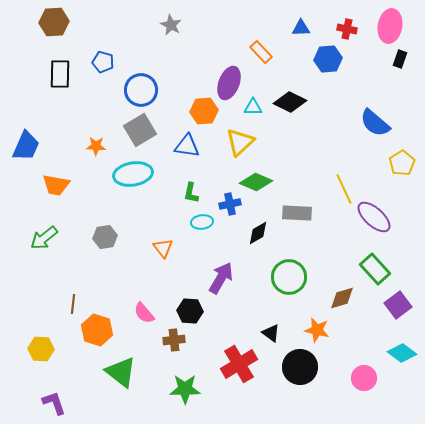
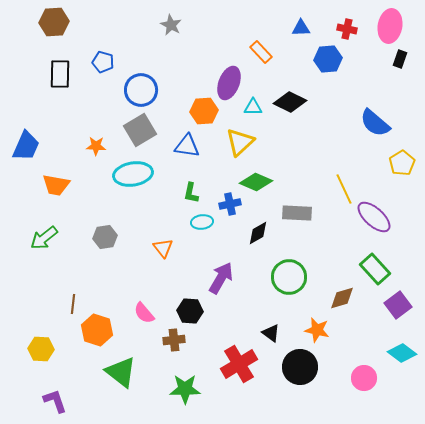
purple L-shape at (54, 403): moved 1 px right, 2 px up
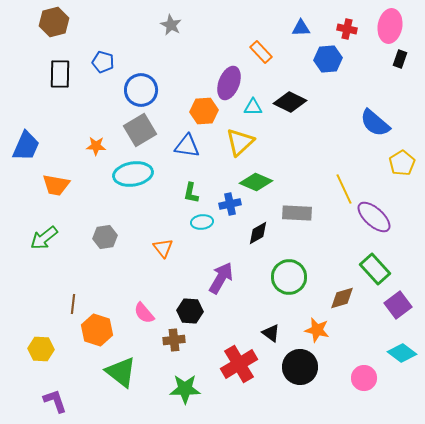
brown hexagon at (54, 22): rotated 12 degrees counterclockwise
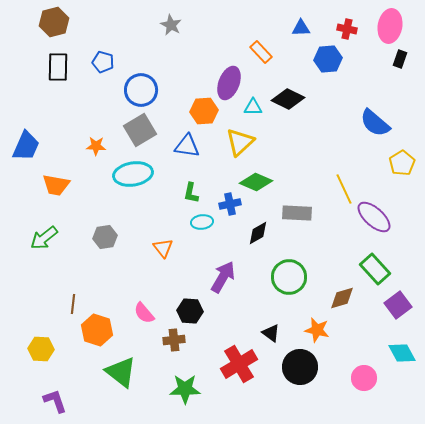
black rectangle at (60, 74): moved 2 px left, 7 px up
black diamond at (290, 102): moved 2 px left, 3 px up
purple arrow at (221, 278): moved 2 px right, 1 px up
cyan diamond at (402, 353): rotated 24 degrees clockwise
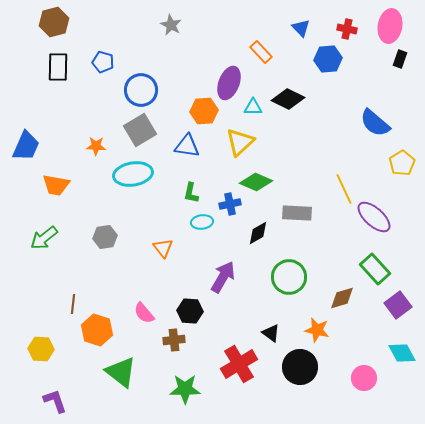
blue triangle at (301, 28): rotated 48 degrees clockwise
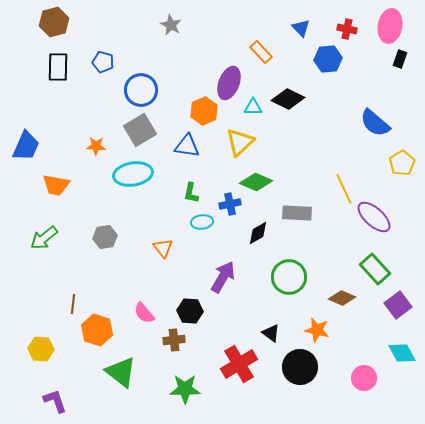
orange hexagon at (204, 111): rotated 20 degrees counterclockwise
brown diamond at (342, 298): rotated 40 degrees clockwise
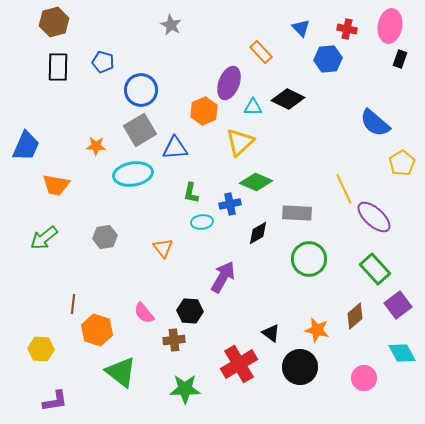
blue triangle at (187, 146): moved 12 px left, 2 px down; rotated 12 degrees counterclockwise
green circle at (289, 277): moved 20 px right, 18 px up
brown diamond at (342, 298): moved 13 px right, 18 px down; rotated 64 degrees counterclockwise
purple L-shape at (55, 401): rotated 100 degrees clockwise
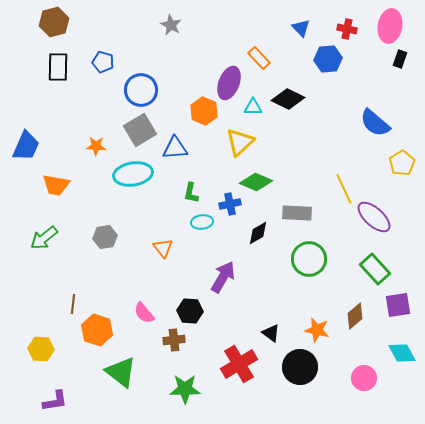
orange rectangle at (261, 52): moved 2 px left, 6 px down
orange hexagon at (204, 111): rotated 12 degrees counterclockwise
purple square at (398, 305): rotated 28 degrees clockwise
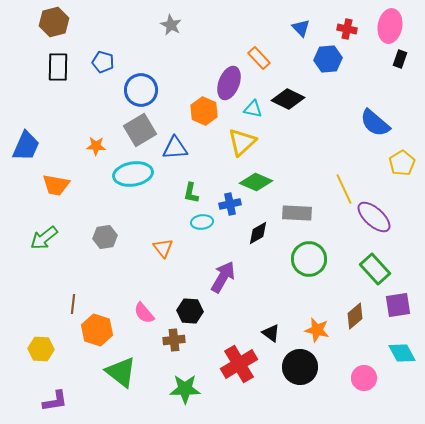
cyan triangle at (253, 107): moved 2 px down; rotated 12 degrees clockwise
yellow triangle at (240, 142): moved 2 px right
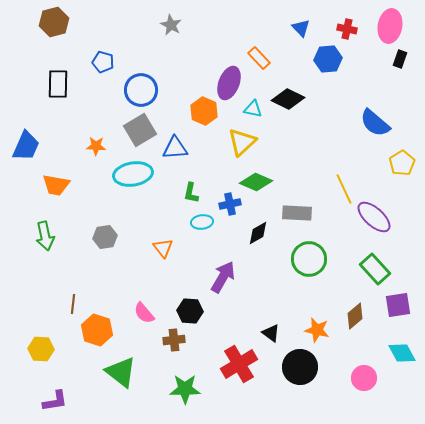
black rectangle at (58, 67): moved 17 px down
green arrow at (44, 238): moved 1 px right, 2 px up; rotated 64 degrees counterclockwise
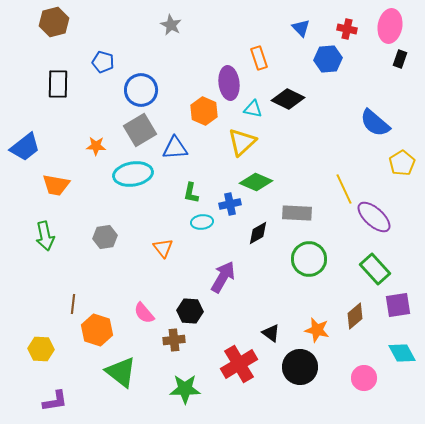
orange rectangle at (259, 58): rotated 25 degrees clockwise
purple ellipse at (229, 83): rotated 28 degrees counterclockwise
blue trapezoid at (26, 146): moved 1 px left, 1 px down; rotated 28 degrees clockwise
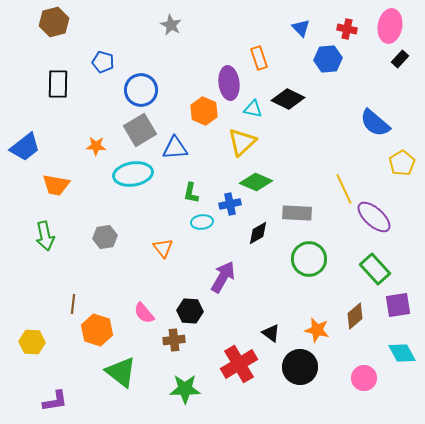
black rectangle at (400, 59): rotated 24 degrees clockwise
yellow hexagon at (41, 349): moved 9 px left, 7 px up
